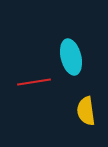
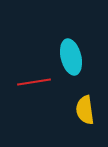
yellow semicircle: moved 1 px left, 1 px up
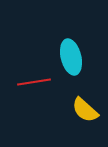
yellow semicircle: rotated 40 degrees counterclockwise
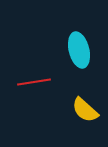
cyan ellipse: moved 8 px right, 7 px up
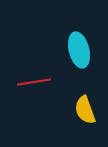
yellow semicircle: rotated 28 degrees clockwise
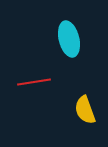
cyan ellipse: moved 10 px left, 11 px up
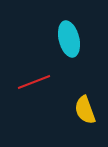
red line: rotated 12 degrees counterclockwise
